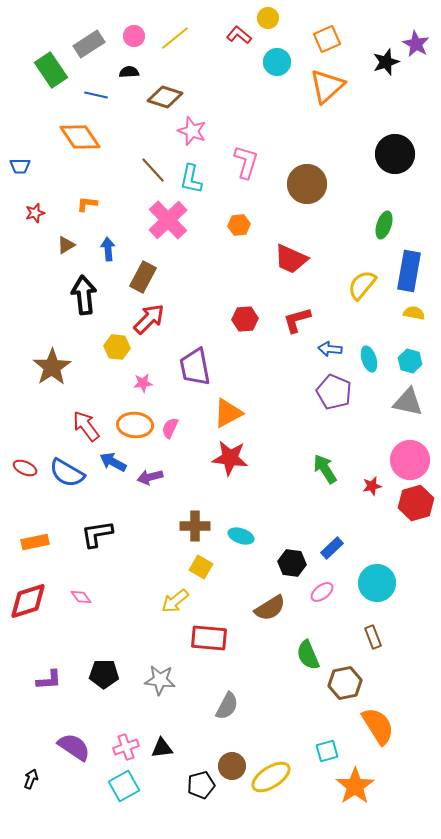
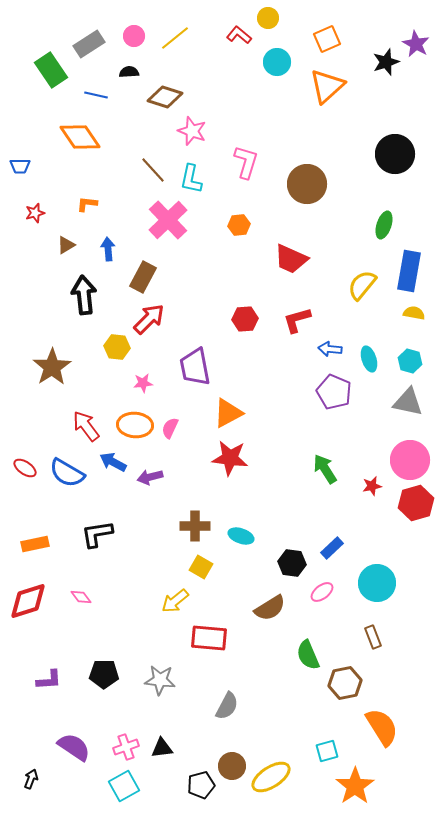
red ellipse at (25, 468): rotated 10 degrees clockwise
orange rectangle at (35, 542): moved 2 px down
orange semicircle at (378, 726): moved 4 px right, 1 px down
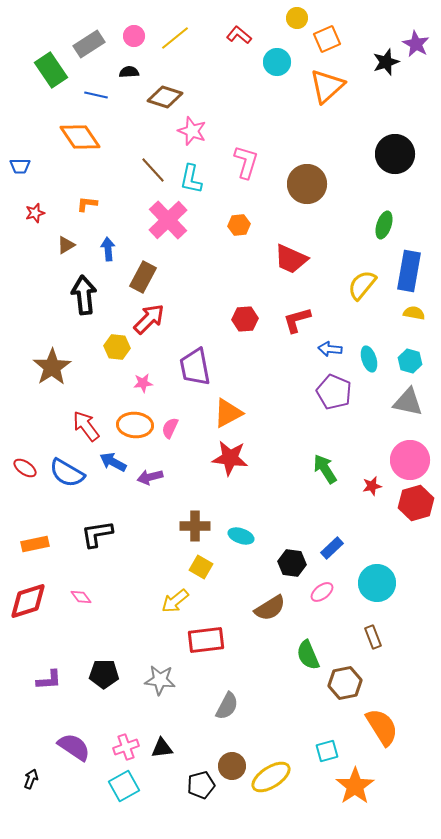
yellow circle at (268, 18): moved 29 px right
red rectangle at (209, 638): moved 3 px left, 2 px down; rotated 12 degrees counterclockwise
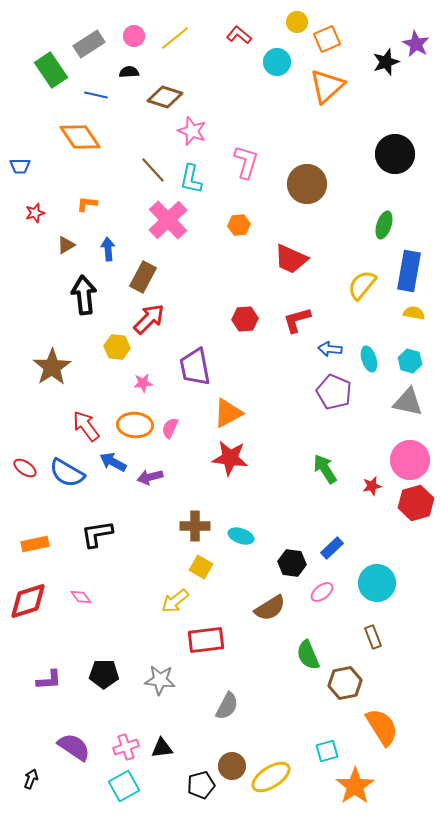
yellow circle at (297, 18): moved 4 px down
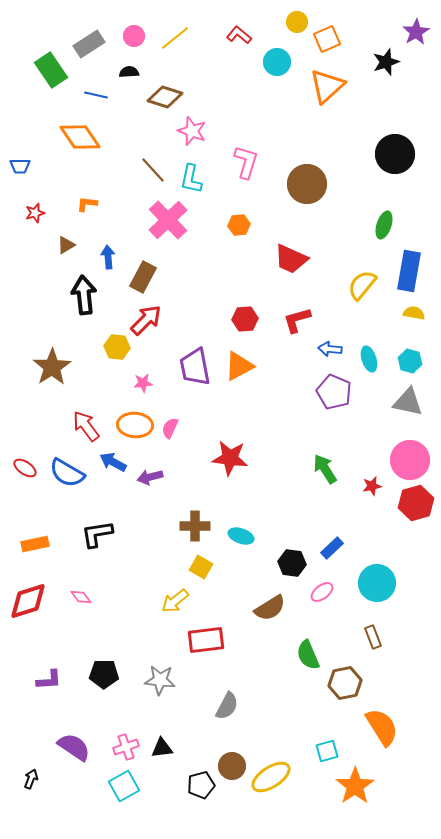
purple star at (416, 44): moved 12 px up; rotated 12 degrees clockwise
blue arrow at (108, 249): moved 8 px down
red arrow at (149, 319): moved 3 px left, 1 px down
orange triangle at (228, 413): moved 11 px right, 47 px up
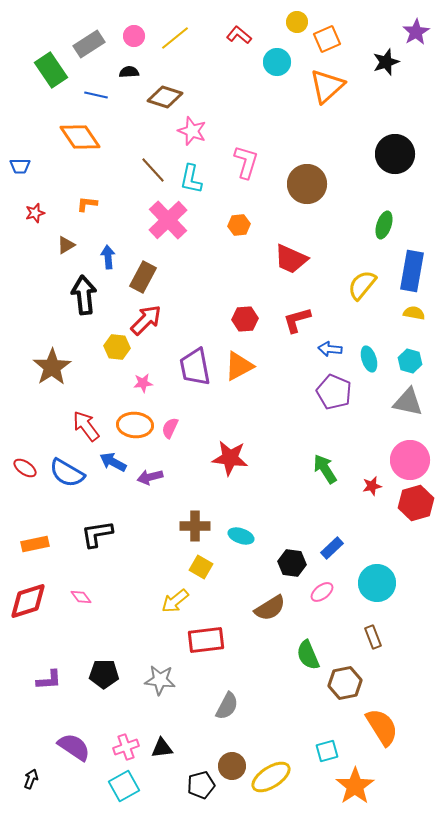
blue rectangle at (409, 271): moved 3 px right
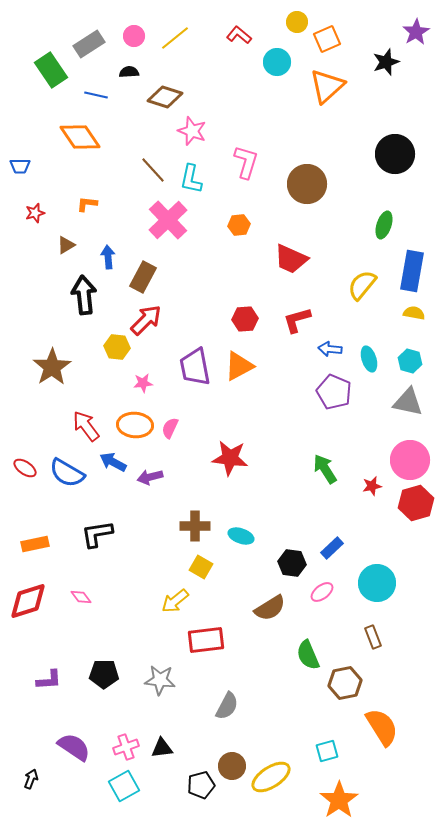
orange star at (355, 786): moved 16 px left, 14 px down
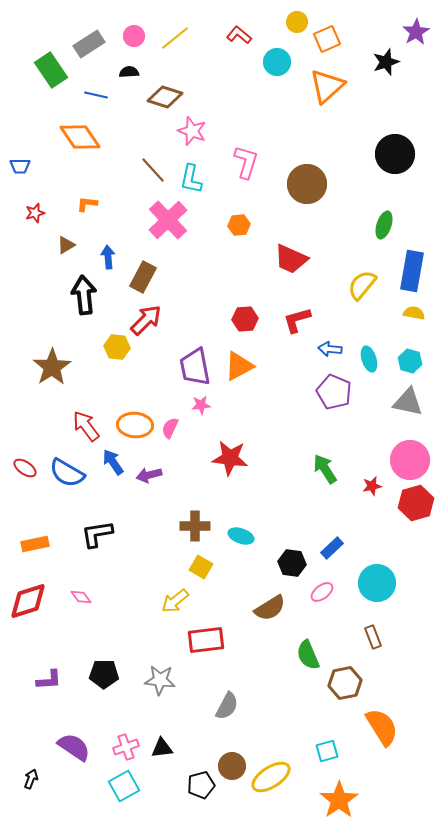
pink star at (143, 383): moved 58 px right, 22 px down
blue arrow at (113, 462): rotated 28 degrees clockwise
purple arrow at (150, 477): moved 1 px left, 2 px up
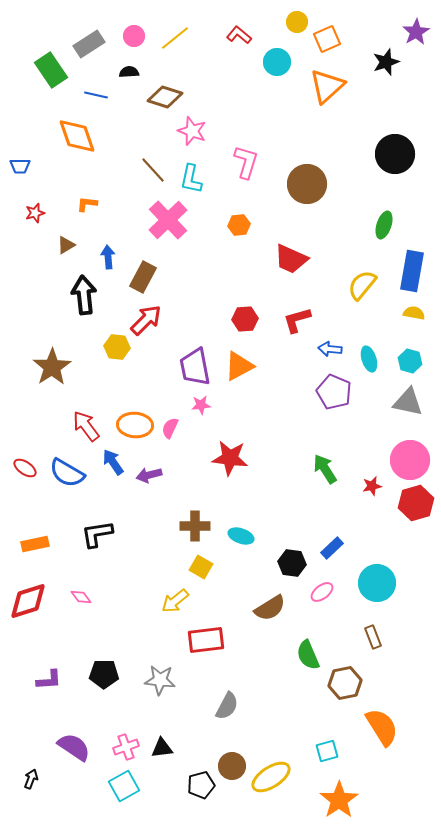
orange diamond at (80, 137): moved 3 px left, 1 px up; rotated 15 degrees clockwise
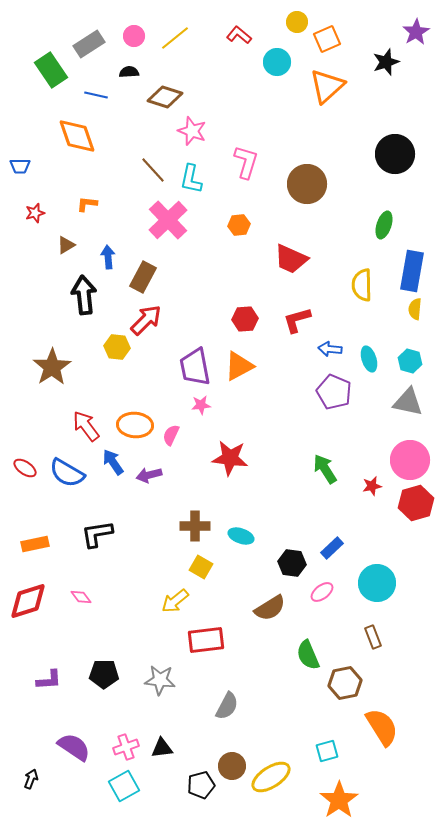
yellow semicircle at (362, 285): rotated 40 degrees counterclockwise
yellow semicircle at (414, 313): moved 1 px right, 4 px up; rotated 95 degrees counterclockwise
pink semicircle at (170, 428): moved 1 px right, 7 px down
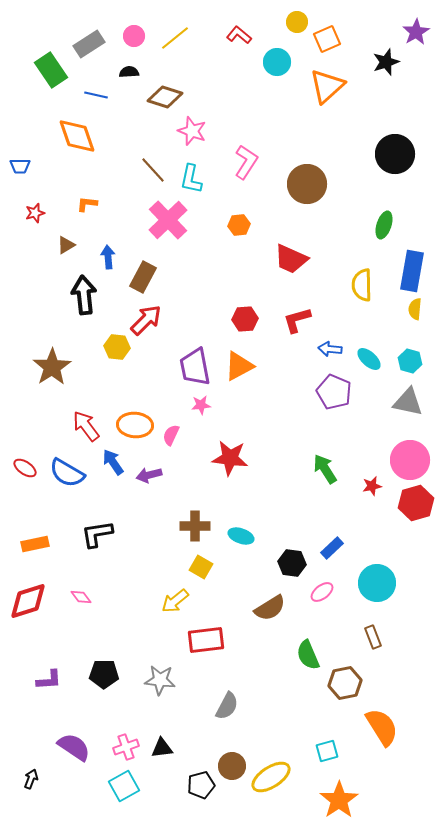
pink L-shape at (246, 162): rotated 16 degrees clockwise
cyan ellipse at (369, 359): rotated 30 degrees counterclockwise
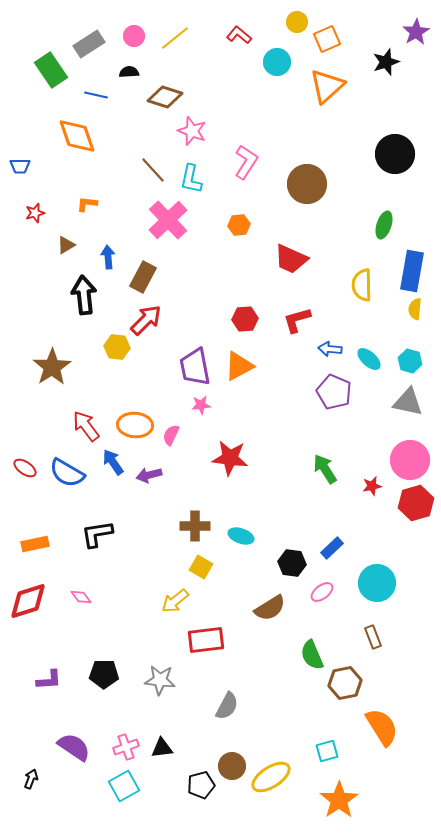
green semicircle at (308, 655): moved 4 px right
